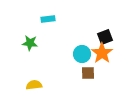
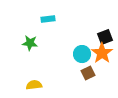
brown square: rotated 24 degrees counterclockwise
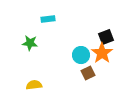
black square: moved 1 px right
cyan circle: moved 1 px left, 1 px down
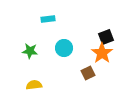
green star: moved 8 px down
cyan circle: moved 17 px left, 7 px up
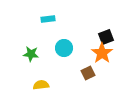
green star: moved 1 px right, 3 px down
yellow semicircle: moved 7 px right
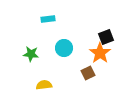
orange star: moved 2 px left
yellow semicircle: moved 3 px right
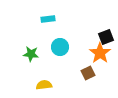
cyan circle: moved 4 px left, 1 px up
